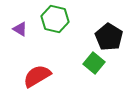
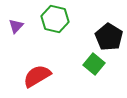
purple triangle: moved 4 px left, 3 px up; rotated 42 degrees clockwise
green square: moved 1 px down
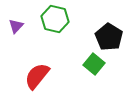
red semicircle: rotated 20 degrees counterclockwise
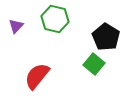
black pentagon: moved 3 px left
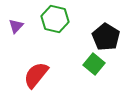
red semicircle: moved 1 px left, 1 px up
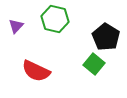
red semicircle: moved 4 px up; rotated 104 degrees counterclockwise
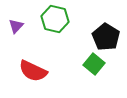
red semicircle: moved 3 px left
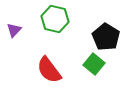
purple triangle: moved 2 px left, 4 px down
red semicircle: moved 16 px right, 1 px up; rotated 28 degrees clockwise
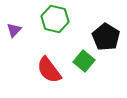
green square: moved 10 px left, 3 px up
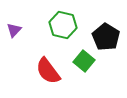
green hexagon: moved 8 px right, 6 px down
red semicircle: moved 1 px left, 1 px down
